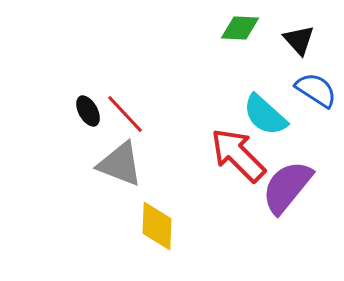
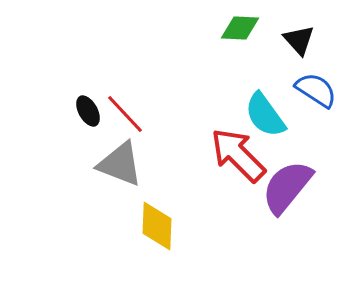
cyan semicircle: rotated 12 degrees clockwise
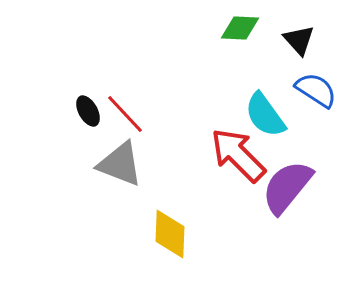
yellow diamond: moved 13 px right, 8 px down
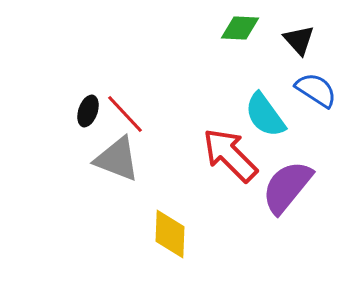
black ellipse: rotated 48 degrees clockwise
red arrow: moved 8 px left
gray triangle: moved 3 px left, 5 px up
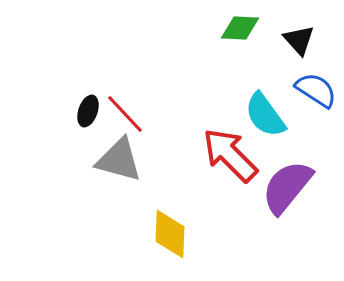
gray triangle: moved 2 px right, 1 px down; rotated 6 degrees counterclockwise
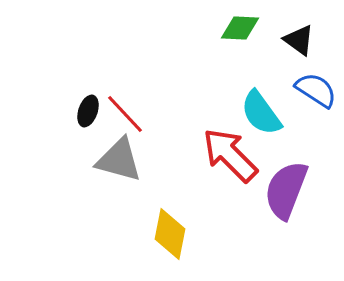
black triangle: rotated 12 degrees counterclockwise
cyan semicircle: moved 4 px left, 2 px up
purple semicircle: moved 1 px left, 3 px down; rotated 18 degrees counterclockwise
yellow diamond: rotated 9 degrees clockwise
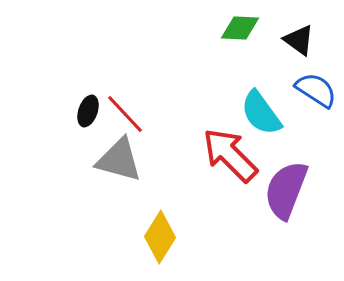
yellow diamond: moved 10 px left, 3 px down; rotated 21 degrees clockwise
